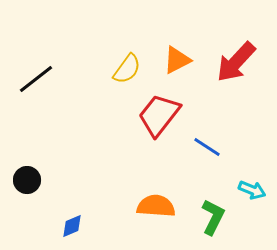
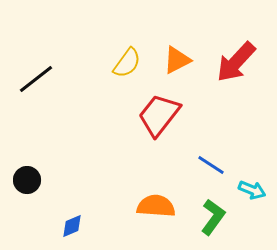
yellow semicircle: moved 6 px up
blue line: moved 4 px right, 18 px down
green L-shape: rotated 9 degrees clockwise
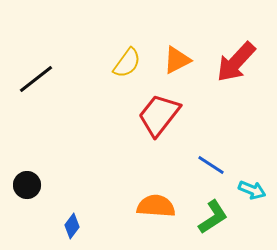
black circle: moved 5 px down
green L-shape: rotated 21 degrees clockwise
blue diamond: rotated 30 degrees counterclockwise
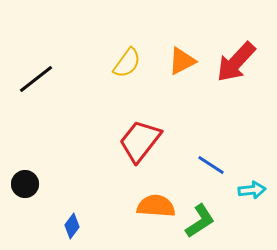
orange triangle: moved 5 px right, 1 px down
red trapezoid: moved 19 px left, 26 px down
black circle: moved 2 px left, 1 px up
cyan arrow: rotated 28 degrees counterclockwise
green L-shape: moved 13 px left, 4 px down
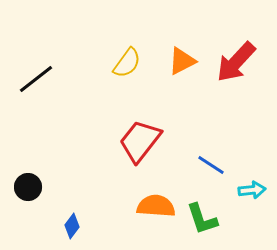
black circle: moved 3 px right, 3 px down
green L-shape: moved 2 px right, 2 px up; rotated 105 degrees clockwise
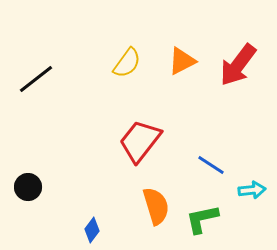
red arrow: moved 2 px right, 3 px down; rotated 6 degrees counterclockwise
orange semicircle: rotated 69 degrees clockwise
green L-shape: rotated 96 degrees clockwise
blue diamond: moved 20 px right, 4 px down
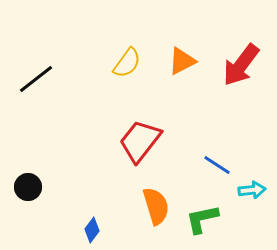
red arrow: moved 3 px right
blue line: moved 6 px right
